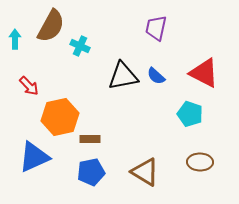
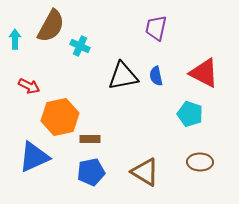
blue semicircle: rotated 36 degrees clockwise
red arrow: rotated 20 degrees counterclockwise
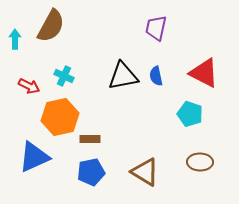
cyan cross: moved 16 px left, 30 px down
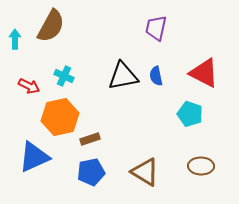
brown rectangle: rotated 18 degrees counterclockwise
brown ellipse: moved 1 px right, 4 px down
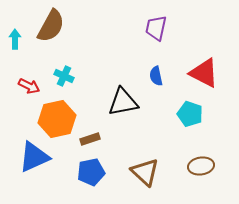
black triangle: moved 26 px down
orange hexagon: moved 3 px left, 2 px down
brown ellipse: rotated 10 degrees counterclockwise
brown triangle: rotated 12 degrees clockwise
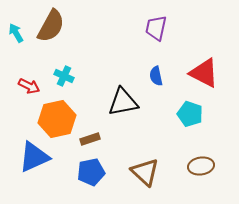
cyan arrow: moved 1 px right, 6 px up; rotated 30 degrees counterclockwise
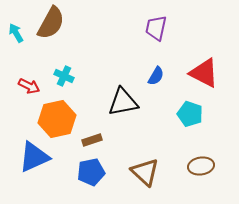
brown semicircle: moved 3 px up
blue semicircle: rotated 138 degrees counterclockwise
brown rectangle: moved 2 px right, 1 px down
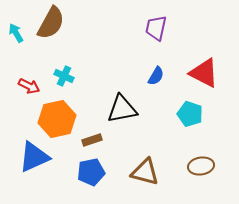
black triangle: moved 1 px left, 7 px down
brown triangle: rotated 28 degrees counterclockwise
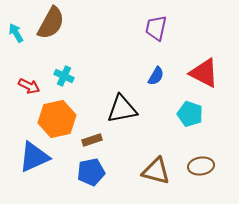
brown triangle: moved 11 px right, 1 px up
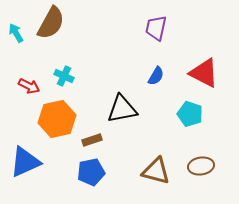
blue triangle: moved 9 px left, 5 px down
